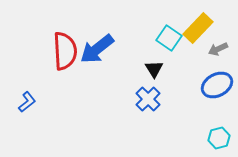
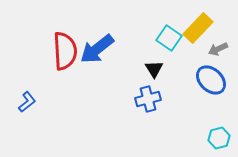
blue ellipse: moved 6 px left, 5 px up; rotated 72 degrees clockwise
blue cross: rotated 30 degrees clockwise
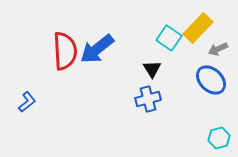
black triangle: moved 2 px left
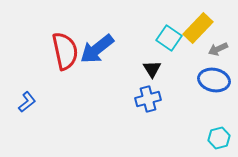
red semicircle: rotated 9 degrees counterclockwise
blue ellipse: moved 3 px right; rotated 32 degrees counterclockwise
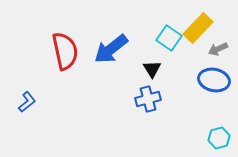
blue arrow: moved 14 px right
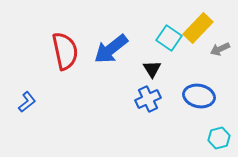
gray arrow: moved 2 px right
blue ellipse: moved 15 px left, 16 px down
blue cross: rotated 10 degrees counterclockwise
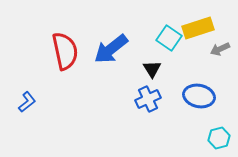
yellow rectangle: rotated 28 degrees clockwise
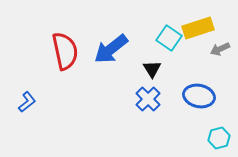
blue cross: rotated 20 degrees counterclockwise
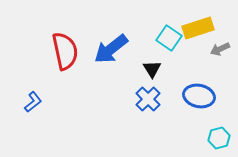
blue L-shape: moved 6 px right
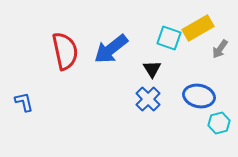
yellow rectangle: rotated 12 degrees counterclockwise
cyan square: rotated 15 degrees counterclockwise
gray arrow: rotated 30 degrees counterclockwise
blue L-shape: moved 9 px left; rotated 65 degrees counterclockwise
cyan hexagon: moved 15 px up
